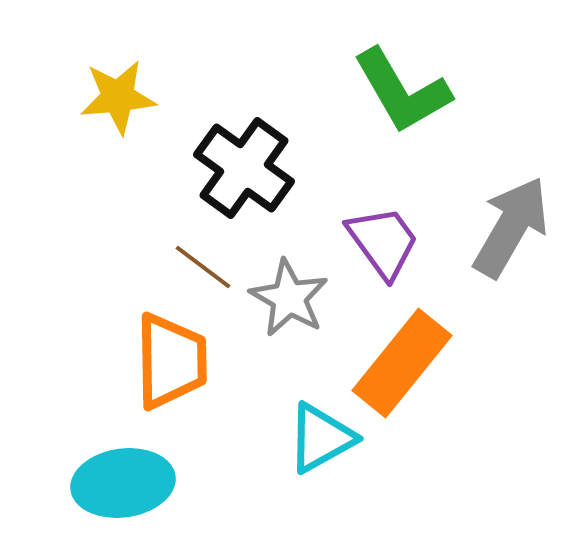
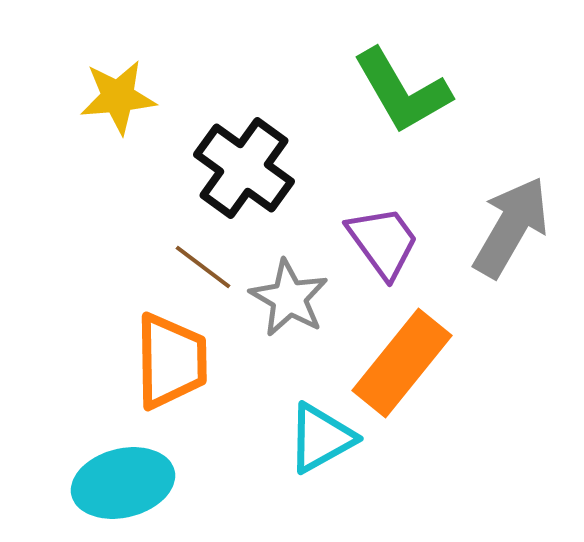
cyan ellipse: rotated 6 degrees counterclockwise
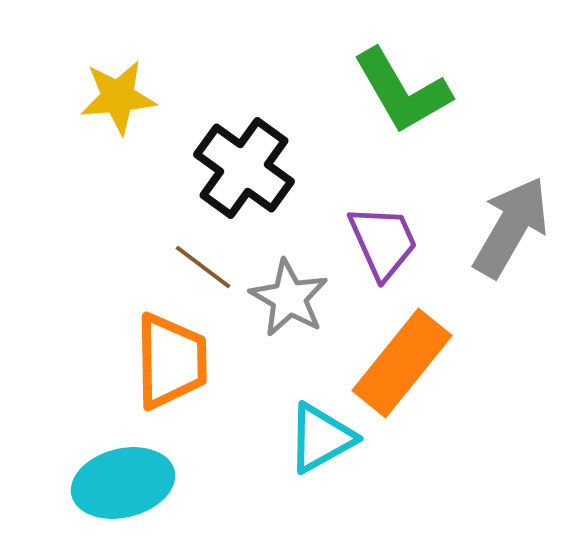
purple trapezoid: rotated 12 degrees clockwise
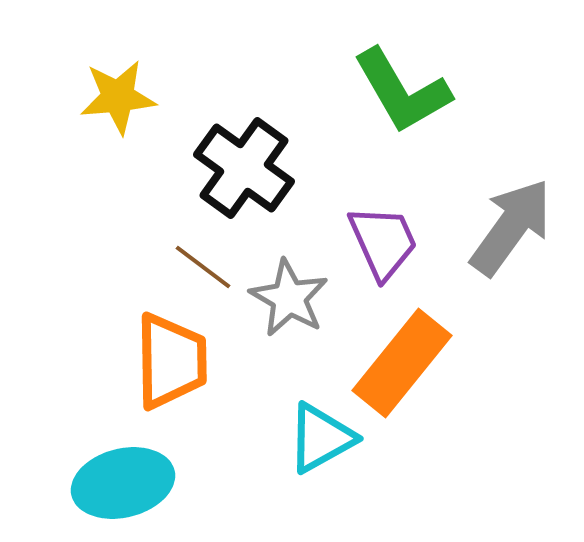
gray arrow: rotated 6 degrees clockwise
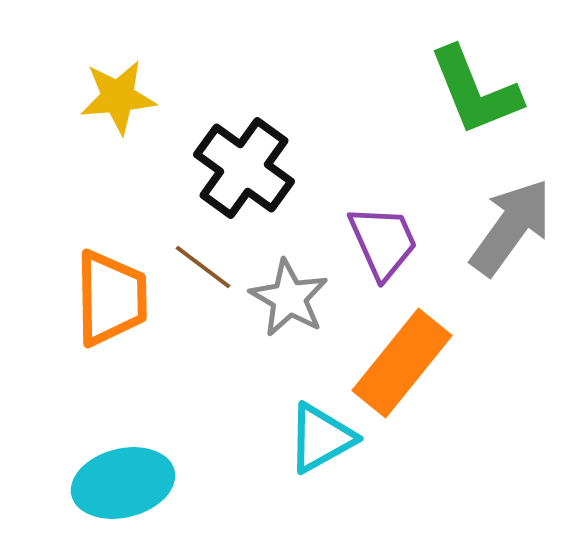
green L-shape: moved 73 px right; rotated 8 degrees clockwise
orange trapezoid: moved 60 px left, 63 px up
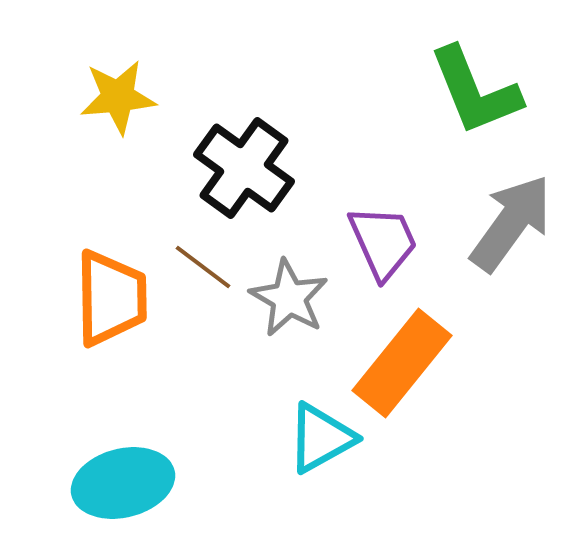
gray arrow: moved 4 px up
